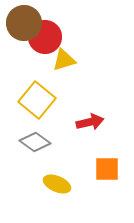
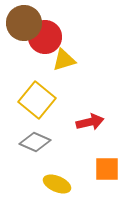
gray diamond: rotated 12 degrees counterclockwise
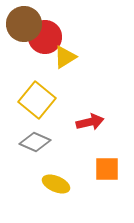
brown circle: moved 1 px down
yellow triangle: moved 1 px right, 3 px up; rotated 15 degrees counterclockwise
yellow ellipse: moved 1 px left
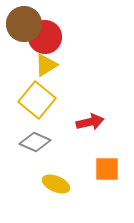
yellow triangle: moved 19 px left, 8 px down
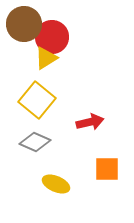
red circle: moved 7 px right
yellow triangle: moved 7 px up
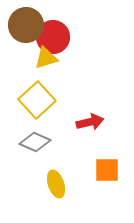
brown circle: moved 2 px right, 1 px down
red circle: moved 1 px right
yellow triangle: rotated 15 degrees clockwise
yellow square: rotated 9 degrees clockwise
orange square: moved 1 px down
yellow ellipse: rotated 48 degrees clockwise
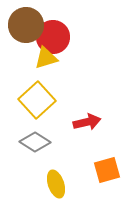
red arrow: moved 3 px left
gray diamond: rotated 8 degrees clockwise
orange square: rotated 16 degrees counterclockwise
